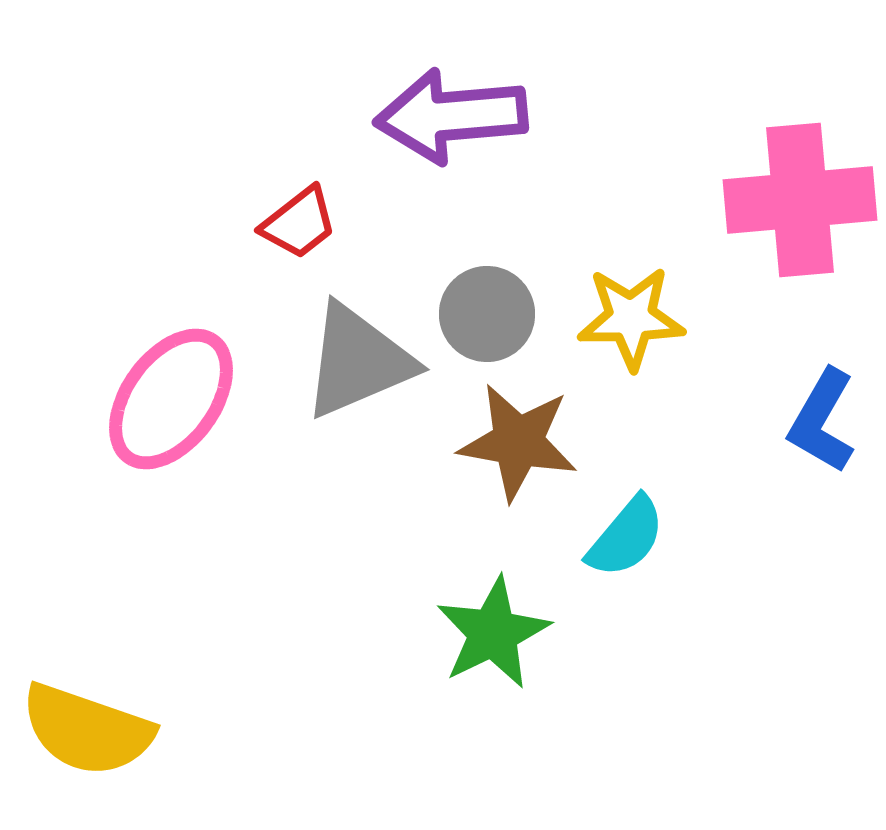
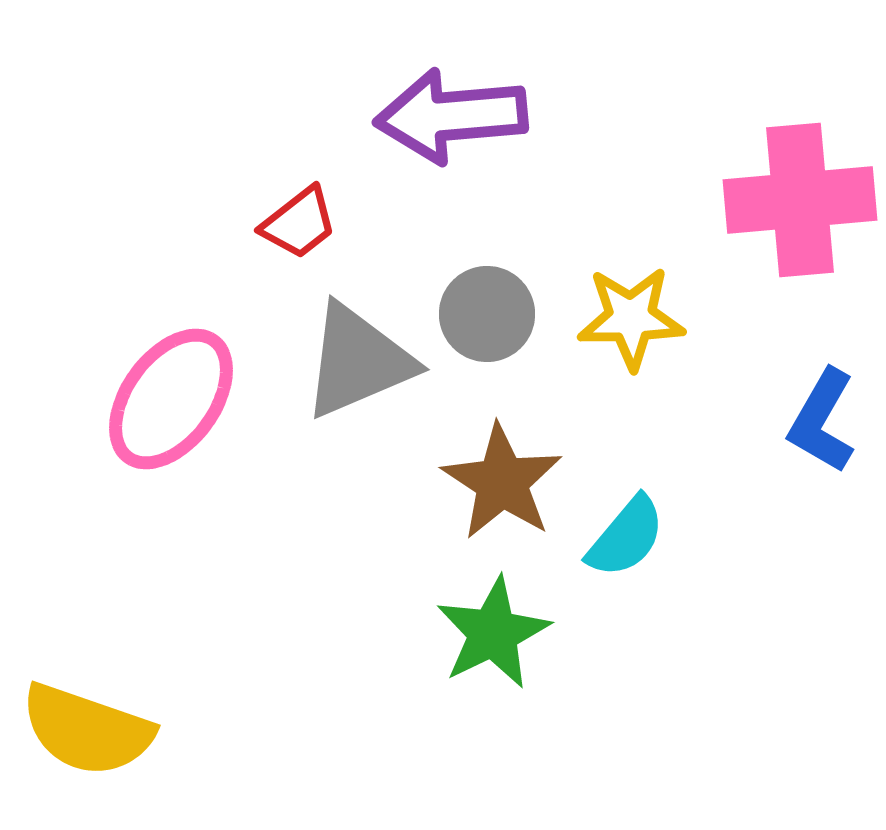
brown star: moved 16 px left, 40 px down; rotated 23 degrees clockwise
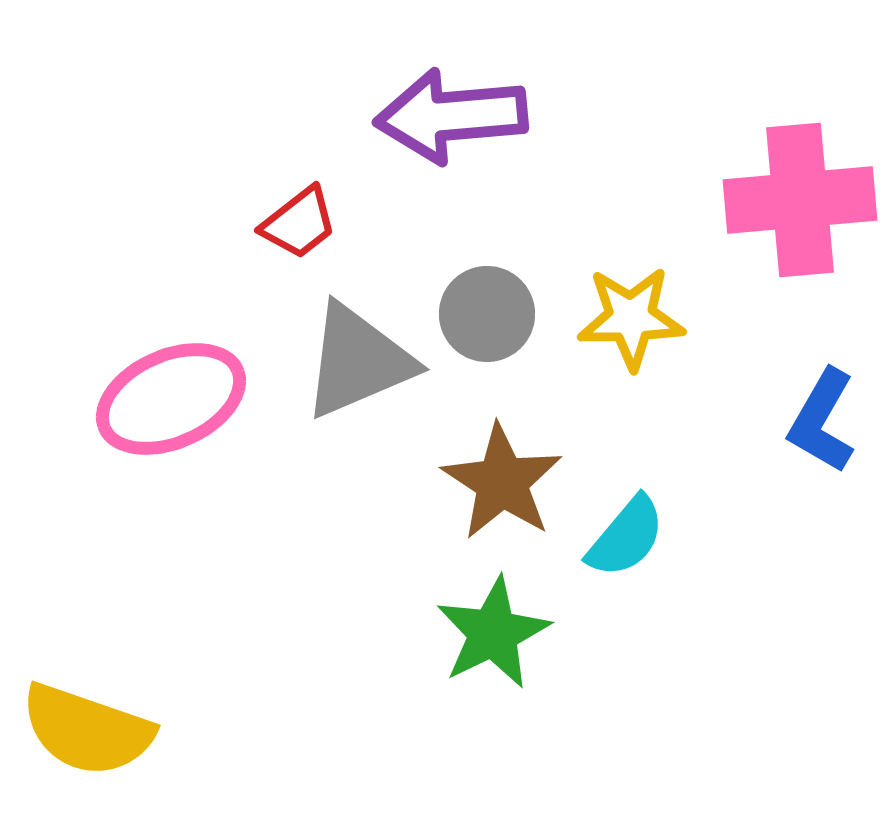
pink ellipse: rotated 30 degrees clockwise
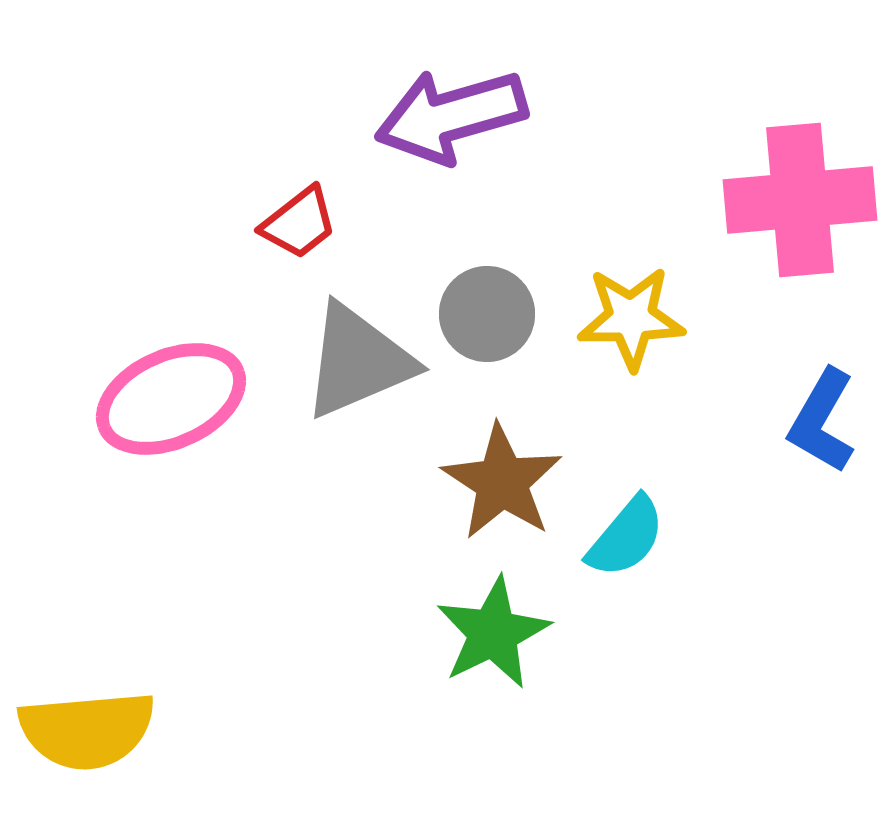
purple arrow: rotated 11 degrees counterclockwise
yellow semicircle: rotated 24 degrees counterclockwise
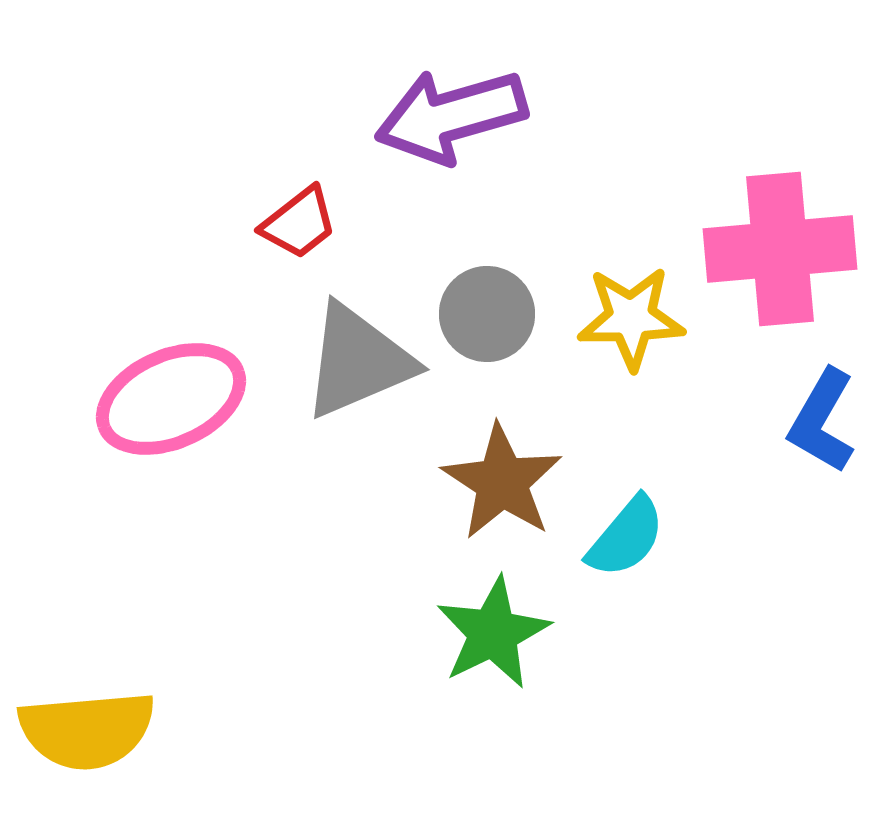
pink cross: moved 20 px left, 49 px down
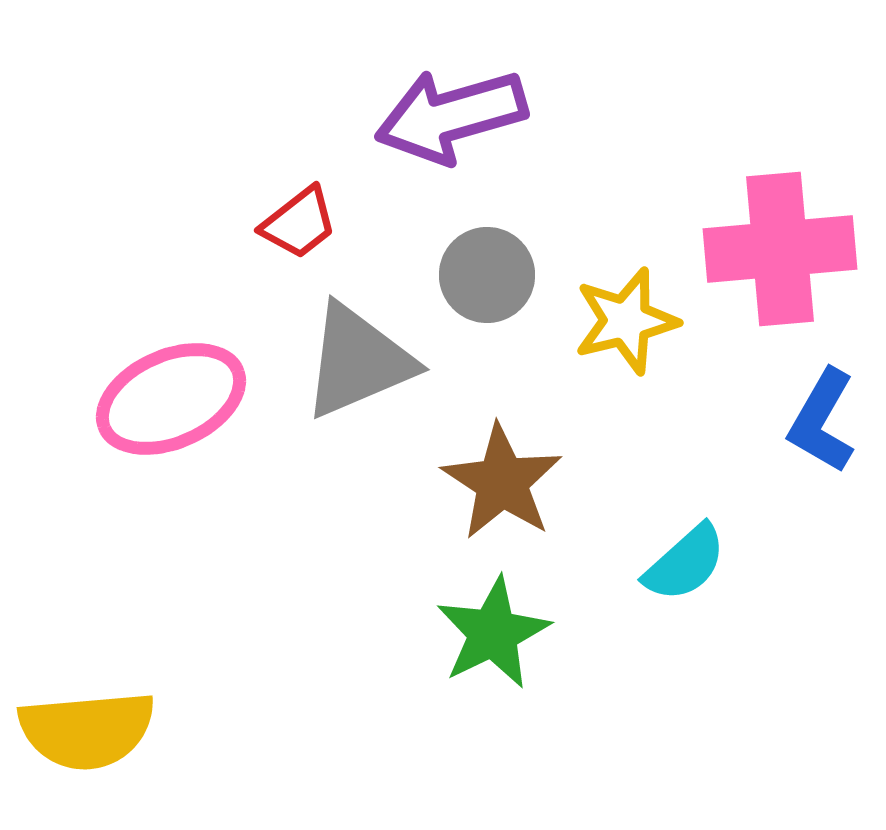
gray circle: moved 39 px up
yellow star: moved 5 px left, 3 px down; rotated 13 degrees counterclockwise
cyan semicircle: moved 59 px right, 26 px down; rotated 8 degrees clockwise
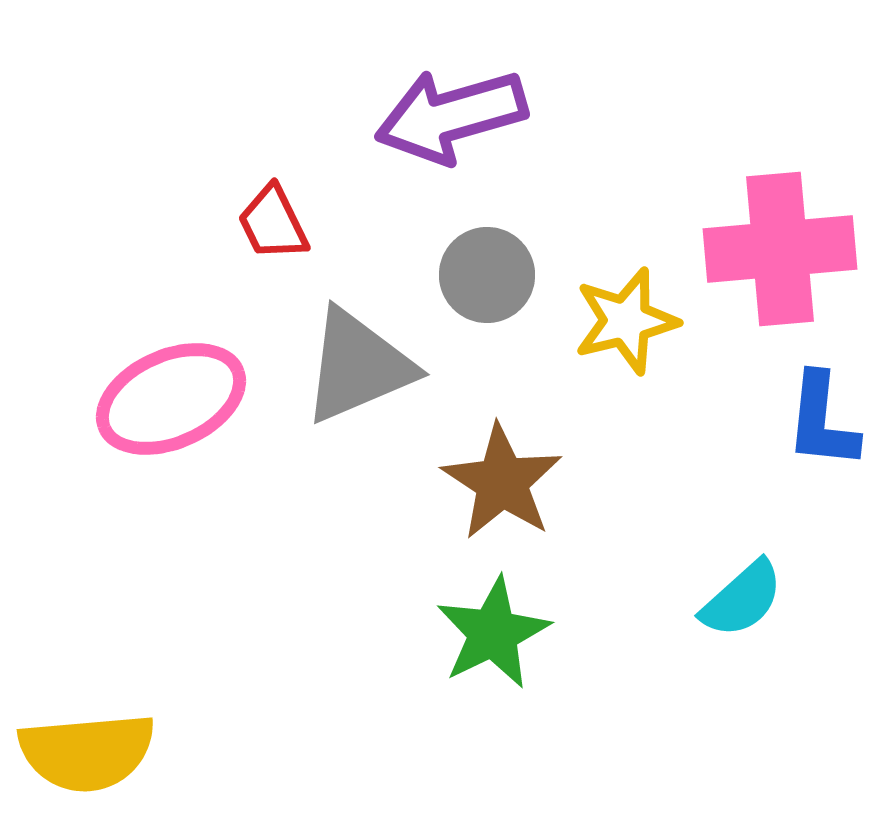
red trapezoid: moved 26 px left; rotated 102 degrees clockwise
gray triangle: moved 5 px down
blue L-shape: rotated 24 degrees counterclockwise
cyan semicircle: moved 57 px right, 36 px down
yellow semicircle: moved 22 px down
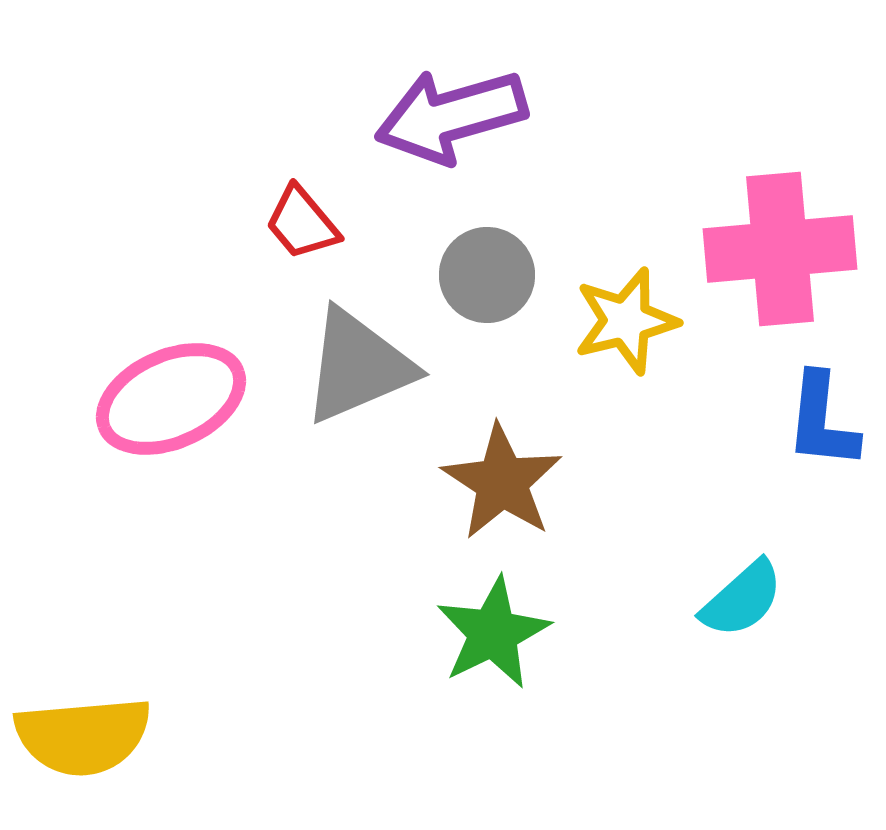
red trapezoid: moved 29 px right; rotated 14 degrees counterclockwise
yellow semicircle: moved 4 px left, 16 px up
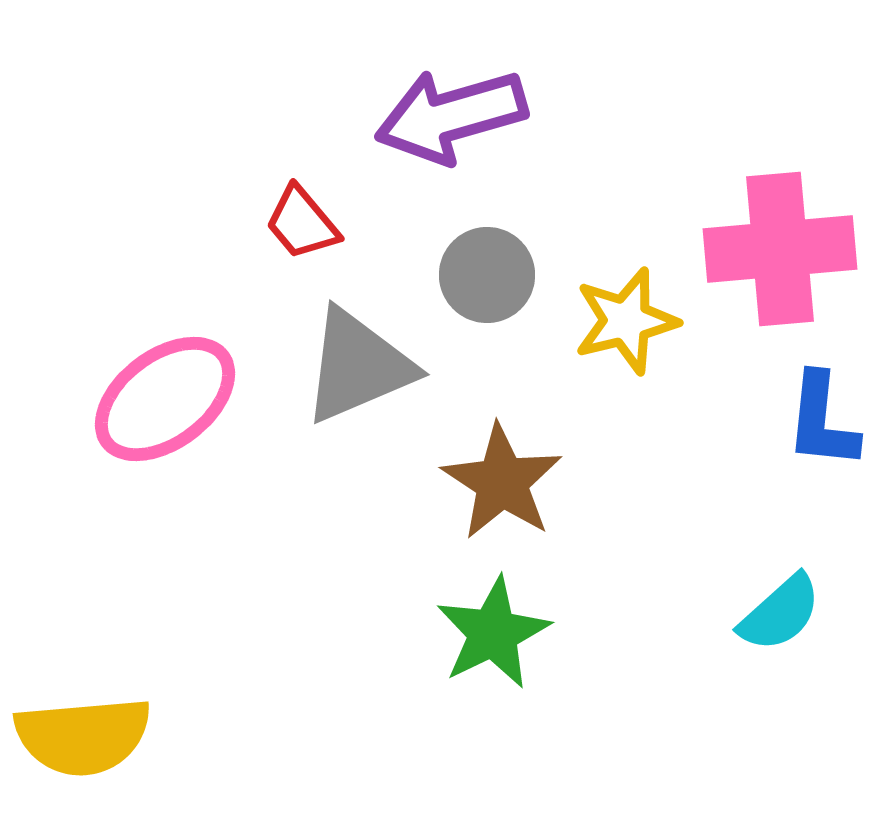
pink ellipse: moved 6 px left; rotated 13 degrees counterclockwise
cyan semicircle: moved 38 px right, 14 px down
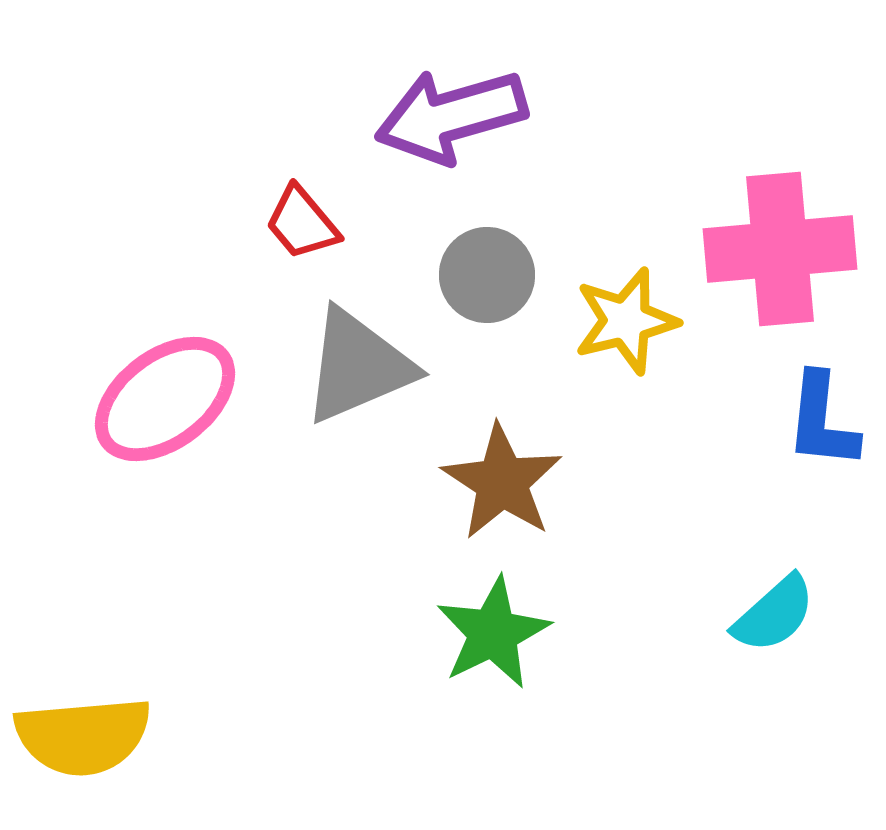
cyan semicircle: moved 6 px left, 1 px down
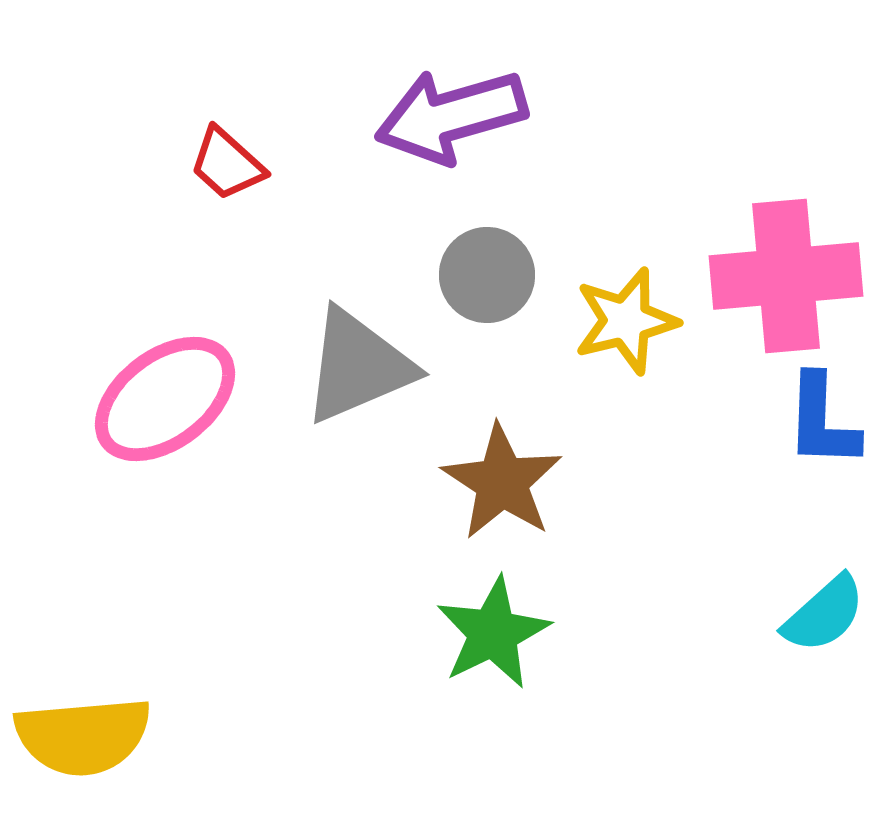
red trapezoid: moved 75 px left, 59 px up; rotated 8 degrees counterclockwise
pink cross: moved 6 px right, 27 px down
blue L-shape: rotated 4 degrees counterclockwise
cyan semicircle: moved 50 px right
